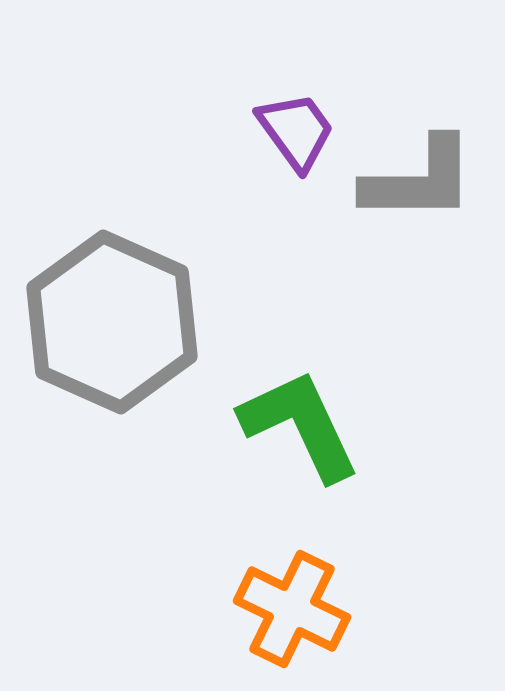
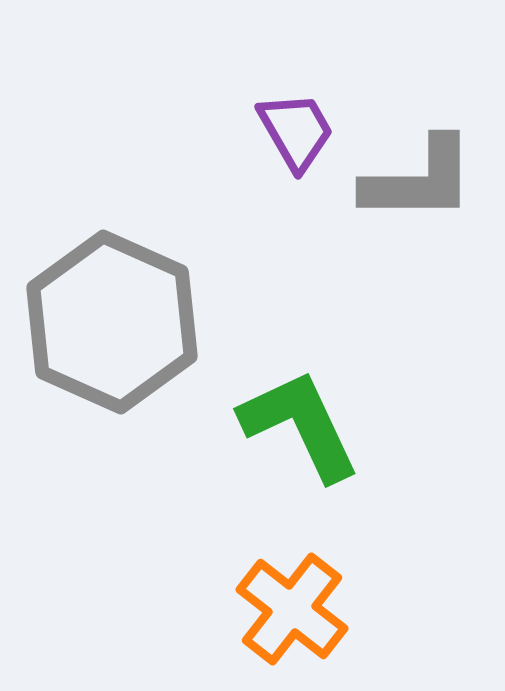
purple trapezoid: rotated 6 degrees clockwise
orange cross: rotated 12 degrees clockwise
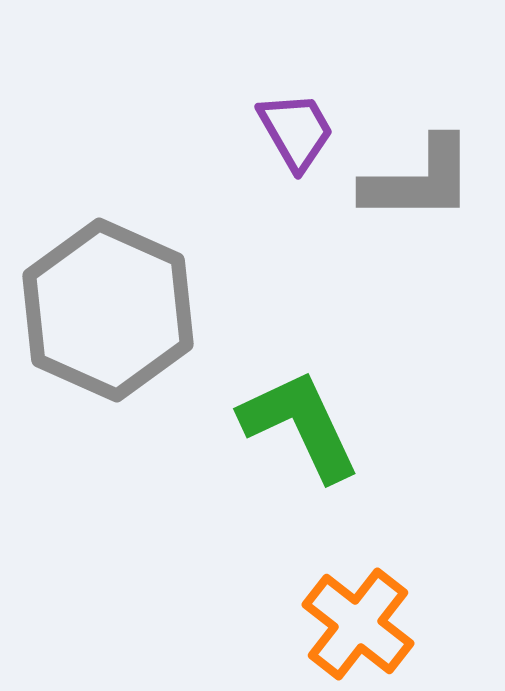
gray hexagon: moved 4 px left, 12 px up
orange cross: moved 66 px right, 15 px down
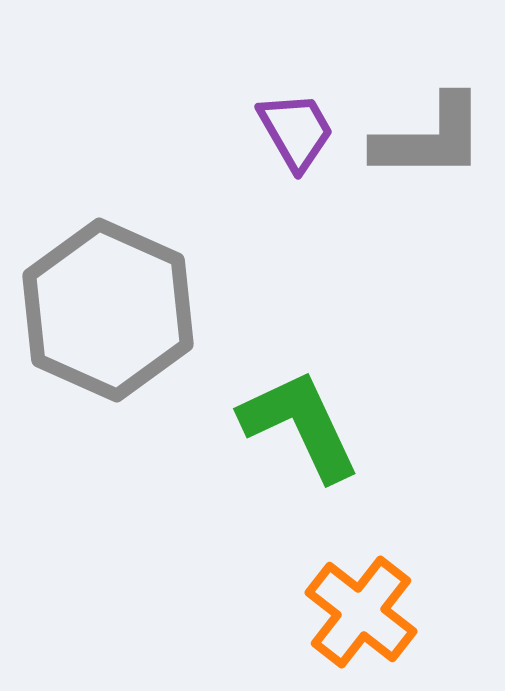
gray L-shape: moved 11 px right, 42 px up
orange cross: moved 3 px right, 12 px up
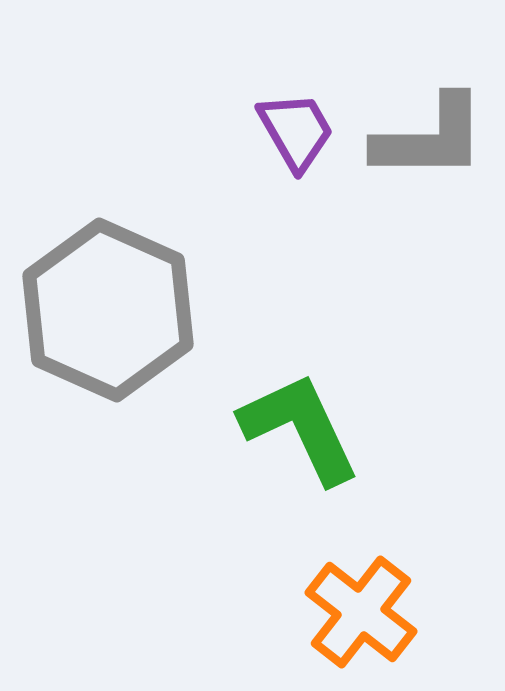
green L-shape: moved 3 px down
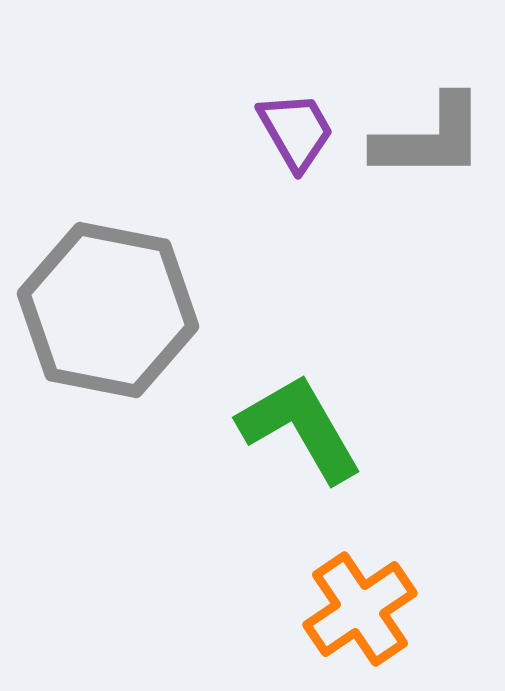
gray hexagon: rotated 13 degrees counterclockwise
green L-shape: rotated 5 degrees counterclockwise
orange cross: moved 1 px left, 3 px up; rotated 18 degrees clockwise
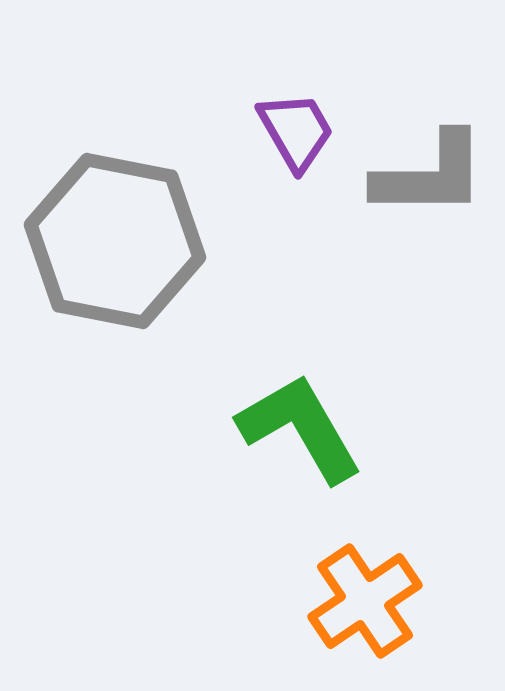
gray L-shape: moved 37 px down
gray hexagon: moved 7 px right, 69 px up
orange cross: moved 5 px right, 8 px up
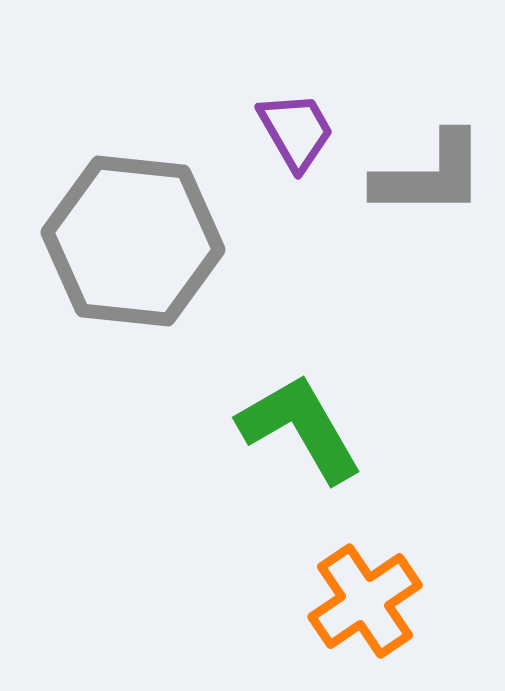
gray hexagon: moved 18 px right; rotated 5 degrees counterclockwise
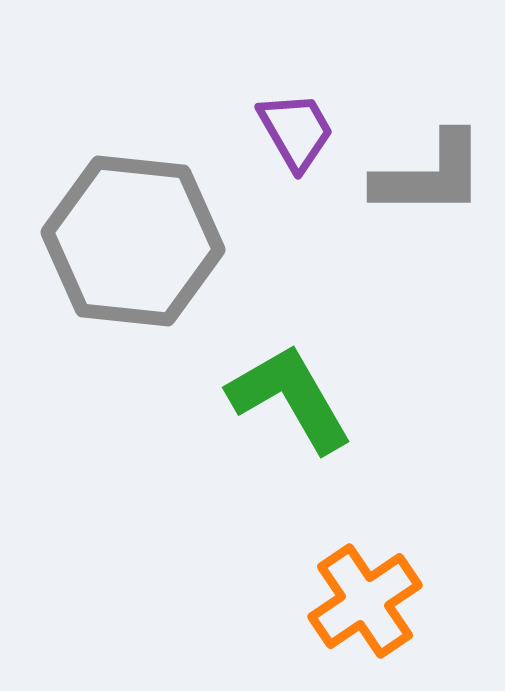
green L-shape: moved 10 px left, 30 px up
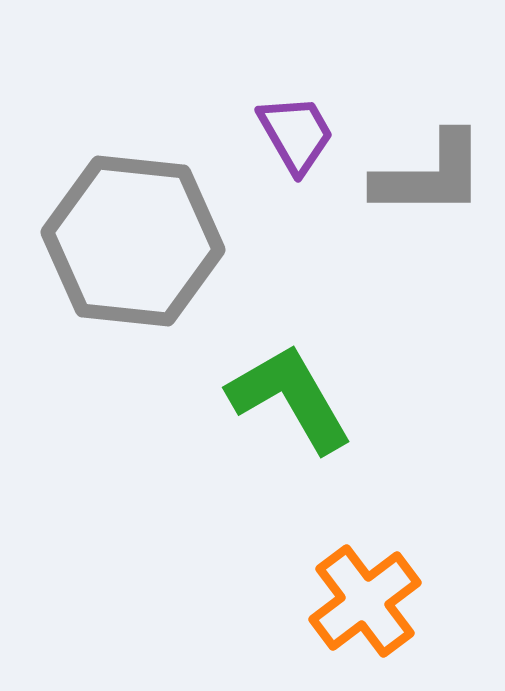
purple trapezoid: moved 3 px down
orange cross: rotated 3 degrees counterclockwise
